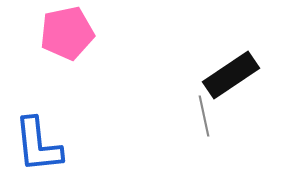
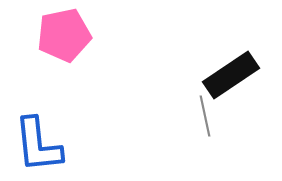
pink pentagon: moved 3 px left, 2 px down
gray line: moved 1 px right
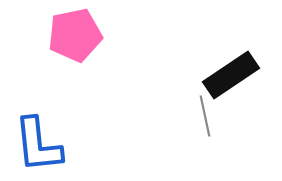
pink pentagon: moved 11 px right
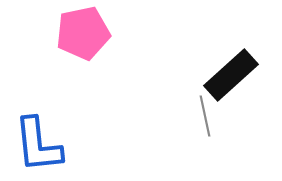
pink pentagon: moved 8 px right, 2 px up
black rectangle: rotated 8 degrees counterclockwise
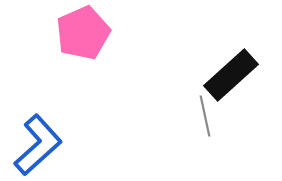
pink pentagon: rotated 12 degrees counterclockwise
blue L-shape: rotated 126 degrees counterclockwise
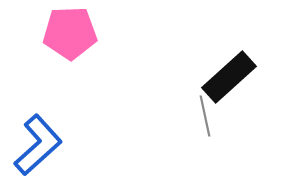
pink pentagon: moved 13 px left; rotated 22 degrees clockwise
black rectangle: moved 2 px left, 2 px down
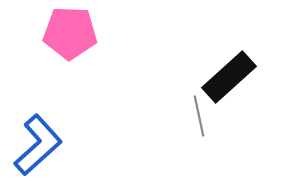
pink pentagon: rotated 4 degrees clockwise
gray line: moved 6 px left
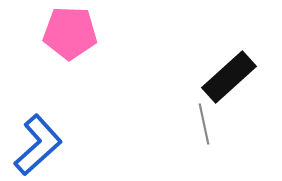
gray line: moved 5 px right, 8 px down
